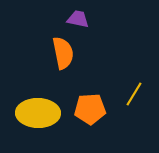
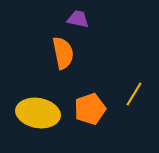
orange pentagon: rotated 16 degrees counterclockwise
yellow ellipse: rotated 9 degrees clockwise
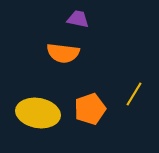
orange semicircle: rotated 108 degrees clockwise
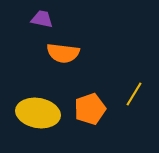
purple trapezoid: moved 36 px left
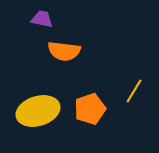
orange semicircle: moved 1 px right, 2 px up
yellow line: moved 3 px up
yellow ellipse: moved 2 px up; rotated 27 degrees counterclockwise
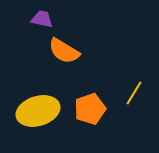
orange semicircle: rotated 24 degrees clockwise
yellow line: moved 2 px down
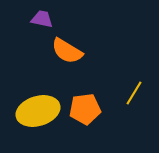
orange semicircle: moved 3 px right
orange pentagon: moved 5 px left; rotated 12 degrees clockwise
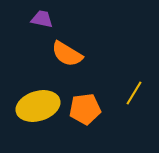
orange semicircle: moved 3 px down
yellow ellipse: moved 5 px up
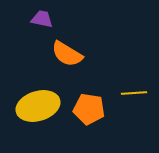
yellow line: rotated 55 degrees clockwise
orange pentagon: moved 4 px right; rotated 16 degrees clockwise
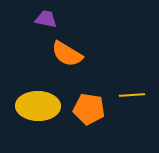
purple trapezoid: moved 4 px right
yellow line: moved 2 px left, 2 px down
yellow ellipse: rotated 18 degrees clockwise
